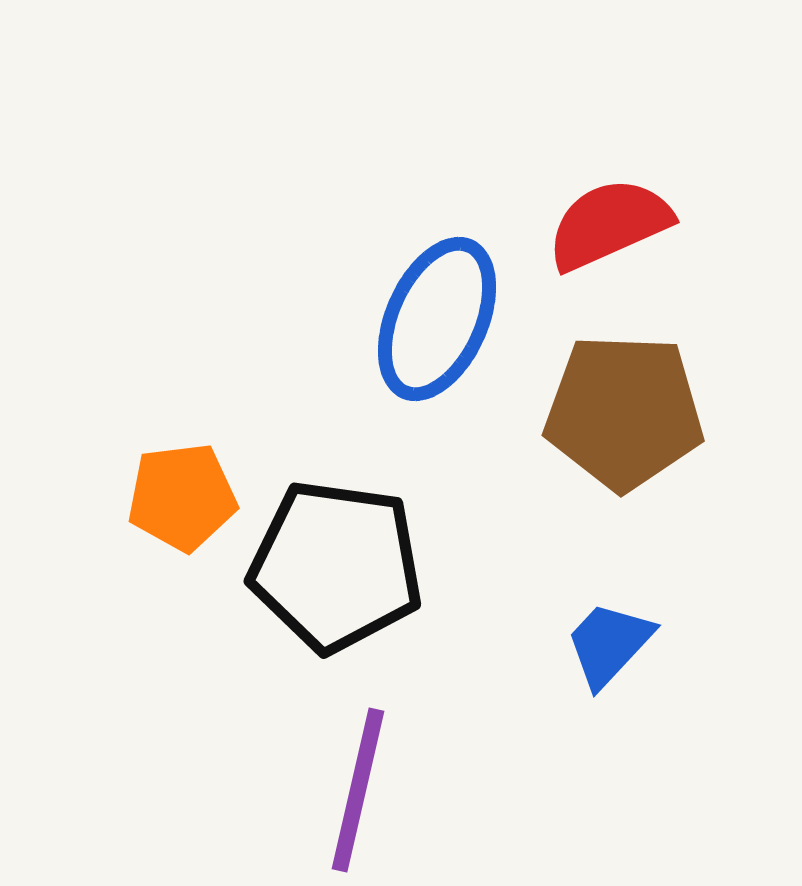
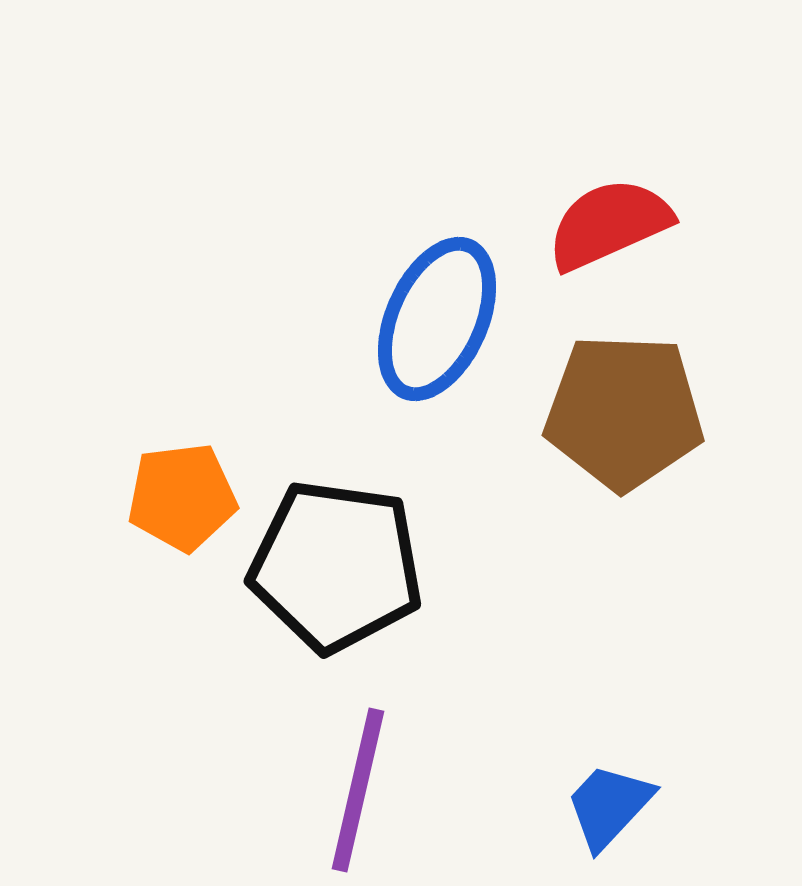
blue trapezoid: moved 162 px down
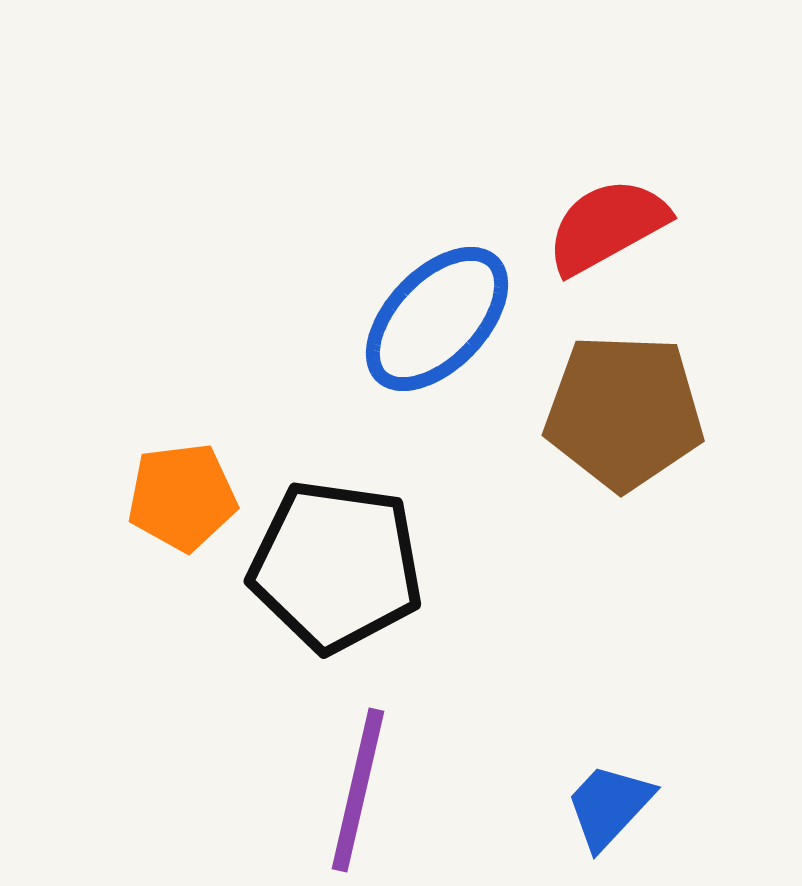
red semicircle: moved 2 px left, 2 px down; rotated 5 degrees counterclockwise
blue ellipse: rotated 20 degrees clockwise
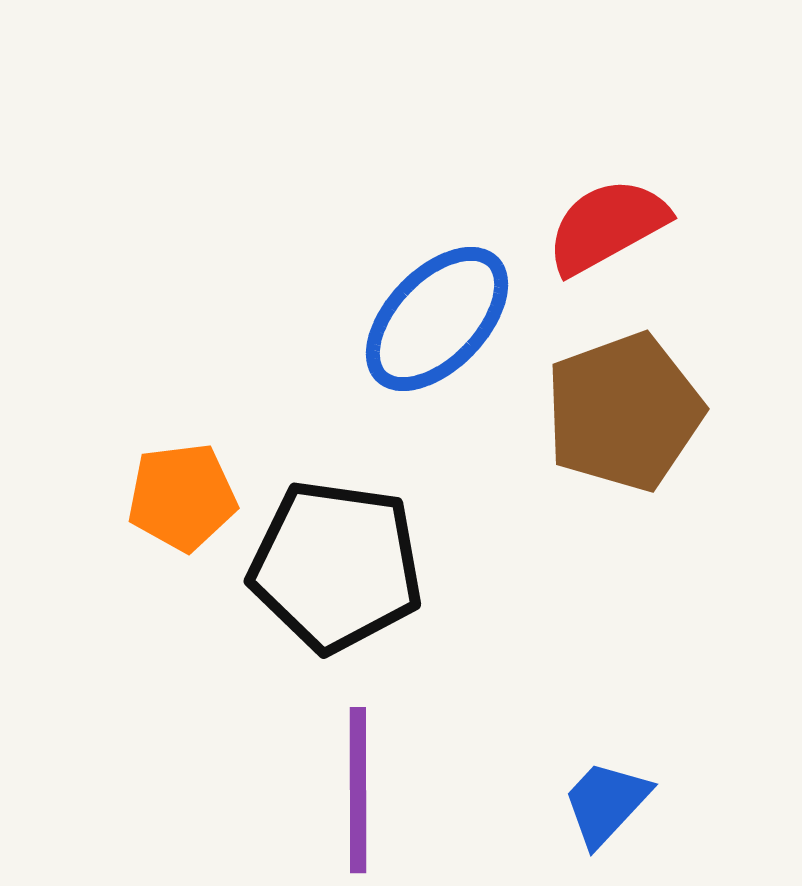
brown pentagon: rotated 22 degrees counterclockwise
purple line: rotated 13 degrees counterclockwise
blue trapezoid: moved 3 px left, 3 px up
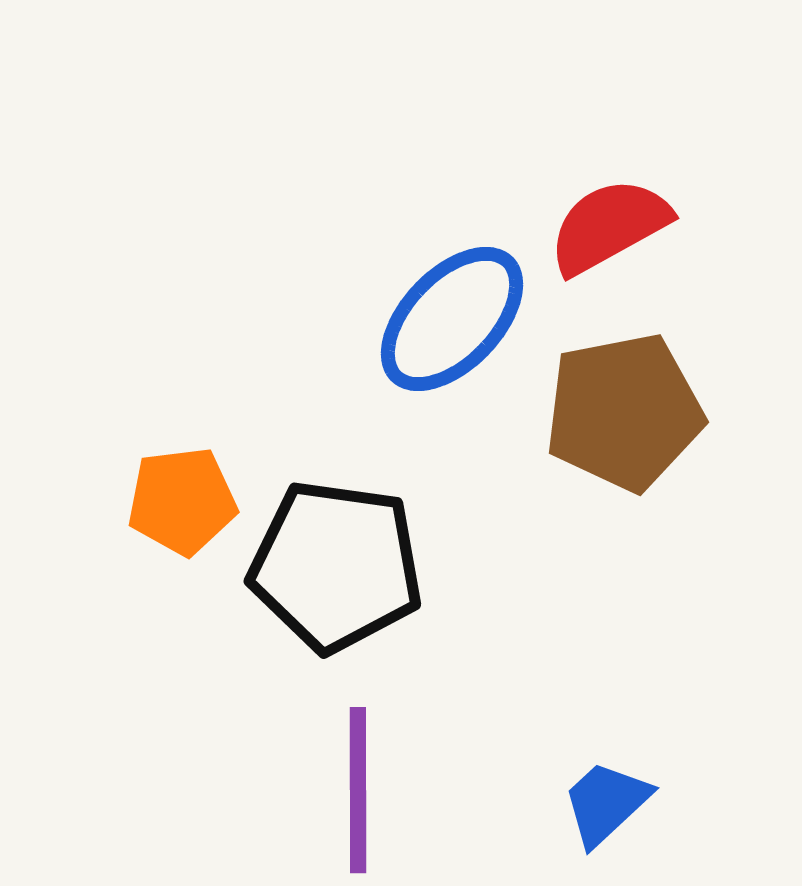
red semicircle: moved 2 px right
blue ellipse: moved 15 px right
brown pentagon: rotated 9 degrees clockwise
orange pentagon: moved 4 px down
blue trapezoid: rotated 4 degrees clockwise
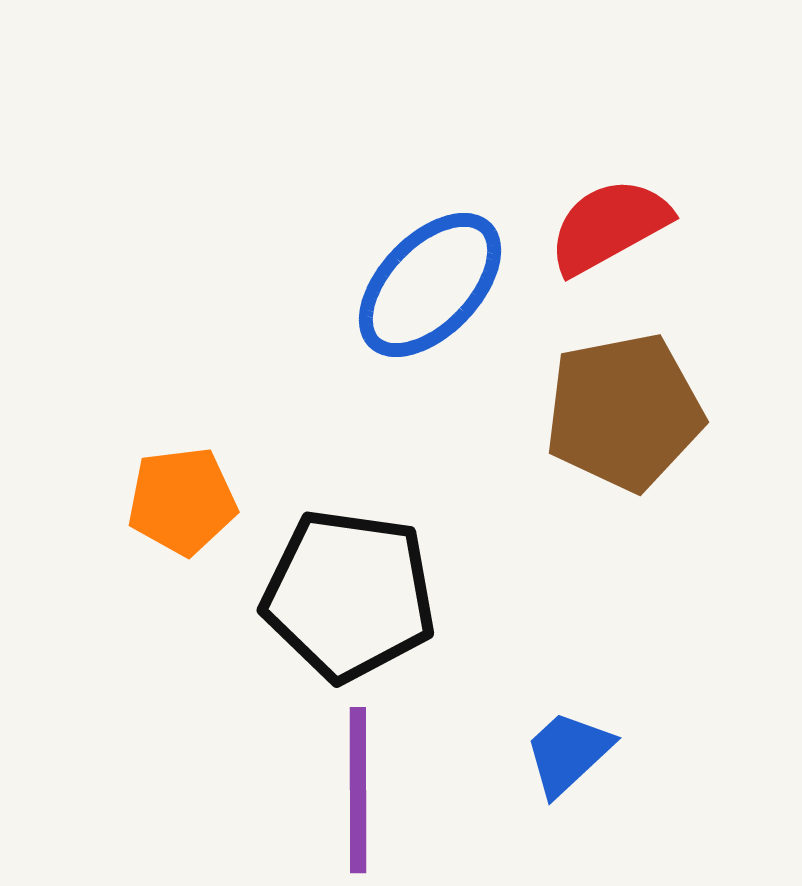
blue ellipse: moved 22 px left, 34 px up
black pentagon: moved 13 px right, 29 px down
blue trapezoid: moved 38 px left, 50 px up
